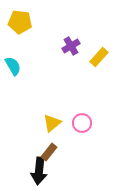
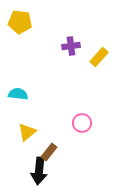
purple cross: rotated 24 degrees clockwise
cyan semicircle: moved 5 px right, 28 px down; rotated 54 degrees counterclockwise
yellow triangle: moved 25 px left, 9 px down
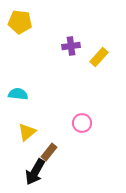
black arrow: moved 4 px left, 1 px down; rotated 24 degrees clockwise
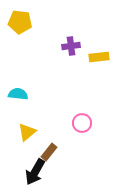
yellow rectangle: rotated 42 degrees clockwise
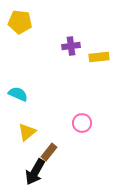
cyan semicircle: rotated 18 degrees clockwise
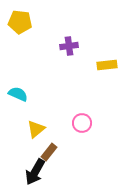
purple cross: moved 2 px left
yellow rectangle: moved 8 px right, 8 px down
yellow triangle: moved 9 px right, 3 px up
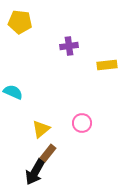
cyan semicircle: moved 5 px left, 2 px up
yellow triangle: moved 5 px right
brown rectangle: moved 1 px left, 1 px down
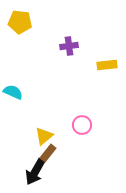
pink circle: moved 2 px down
yellow triangle: moved 3 px right, 7 px down
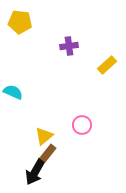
yellow rectangle: rotated 36 degrees counterclockwise
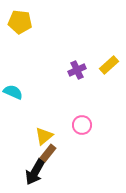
purple cross: moved 8 px right, 24 px down; rotated 18 degrees counterclockwise
yellow rectangle: moved 2 px right
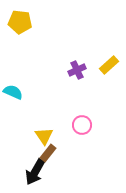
yellow triangle: rotated 24 degrees counterclockwise
